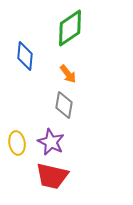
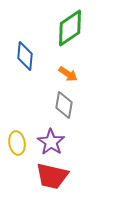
orange arrow: rotated 18 degrees counterclockwise
purple star: rotated 8 degrees clockwise
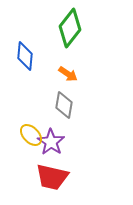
green diamond: rotated 18 degrees counterclockwise
yellow ellipse: moved 14 px right, 8 px up; rotated 35 degrees counterclockwise
red trapezoid: moved 1 px down
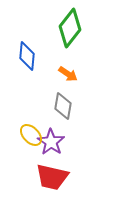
blue diamond: moved 2 px right
gray diamond: moved 1 px left, 1 px down
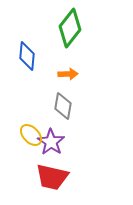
orange arrow: rotated 36 degrees counterclockwise
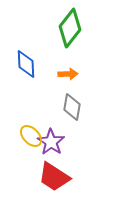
blue diamond: moved 1 px left, 8 px down; rotated 8 degrees counterclockwise
gray diamond: moved 9 px right, 1 px down
yellow ellipse: moved 1 px down
red trapezoid: moved 2 px right; rotated 20 degrees clockwise
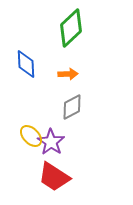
green diamond: moved 1 px right; rotated 9 degrees clockwise
gray diamond: rotated 52 degrees clockwise
